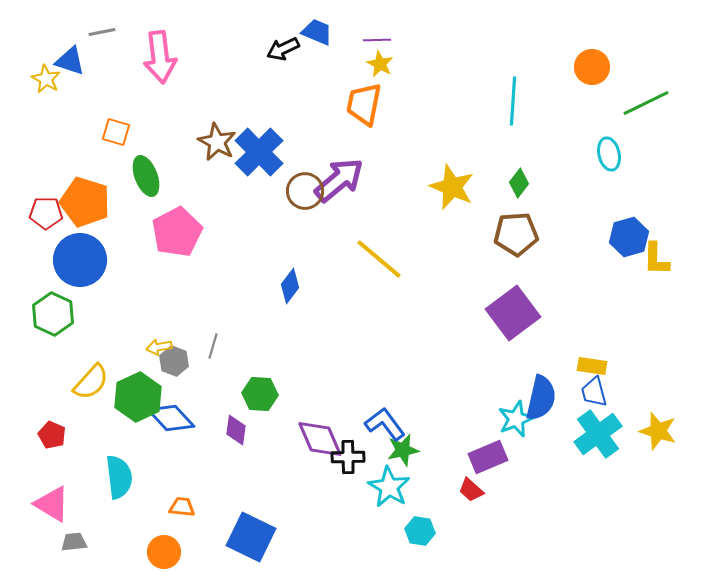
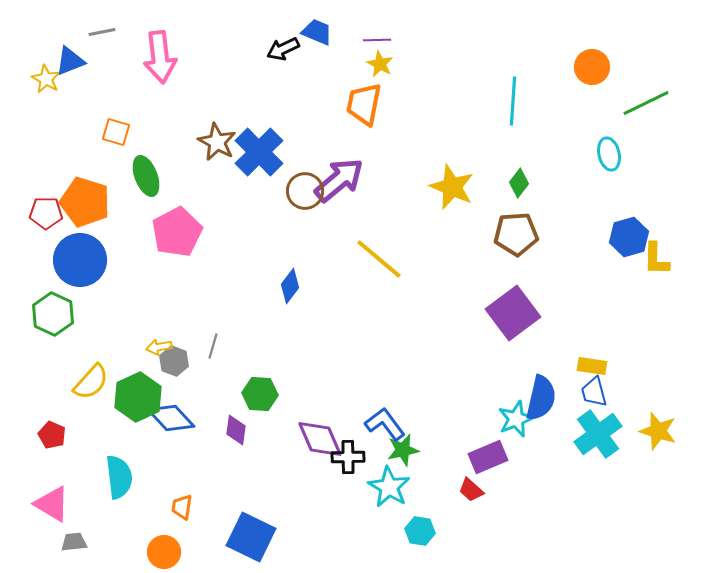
blue triangle at (70, 61): rotated 40 degrees counterclockwise
orange trapezoid at (182, 507): rotated 88 degrees counterclockwise
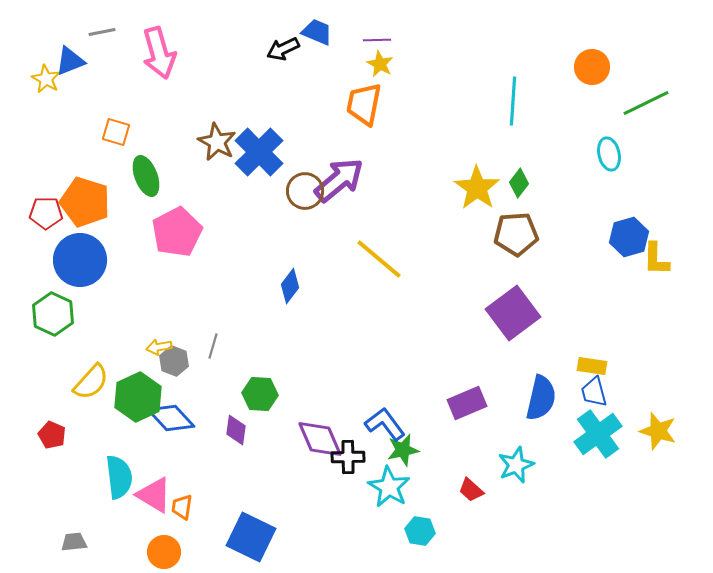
pink arrow at (160, 57): moved 1 px left, 4 px up; rotated 9 degrees counterclockwise
yellow star at (452, 187): moved 25 px right, 1 px down; rotated 12 degrees clockwise
cyan star at (516, 419): moved 46 px down
purple rectangle at (488, 457): moved 21 px left, 54 px up
pink triangle at (52, 504): moved 102 px right, 9 px up
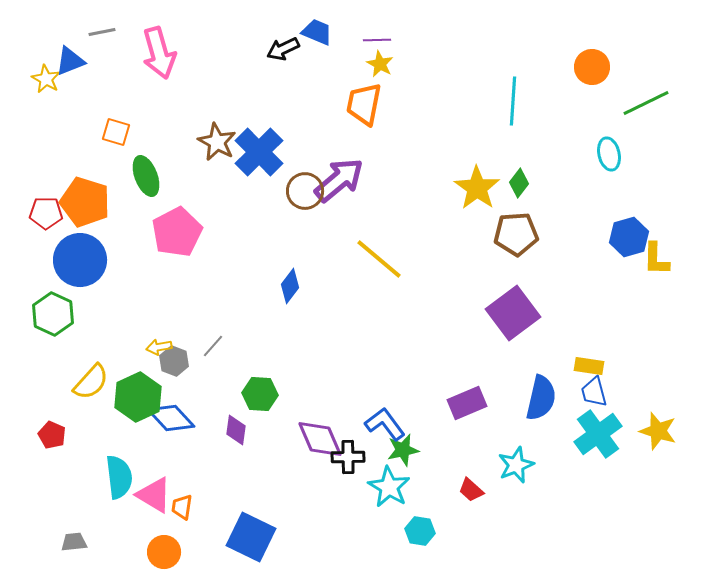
gray line at (213, 346): rotated 25 degrees clockwise
yellow rectangle at (592, 366): moved 3 px left
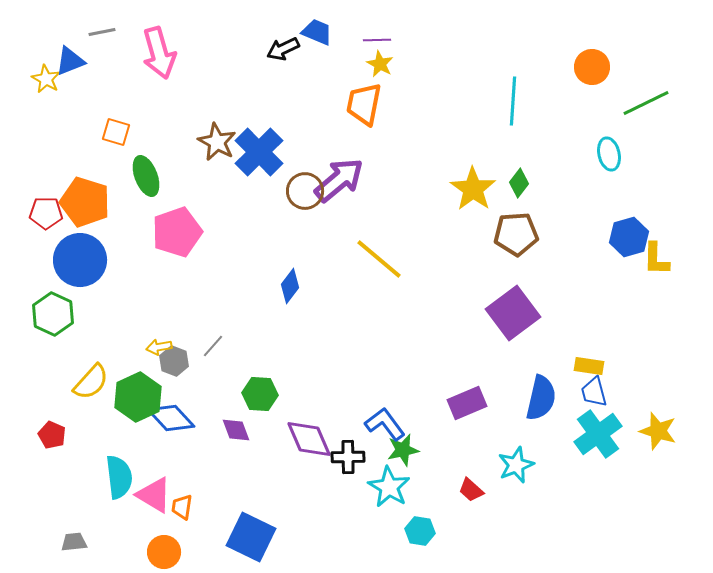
yellow star at (477, 188): moved 4 px left, 1 px down
pink pentagon at (177, 232): rotated 9 degrees clockwise
purple diamond at (236, 430): rotated 28 degrees counterclockwise
purple diamond at (320, 439): moved 11 px left
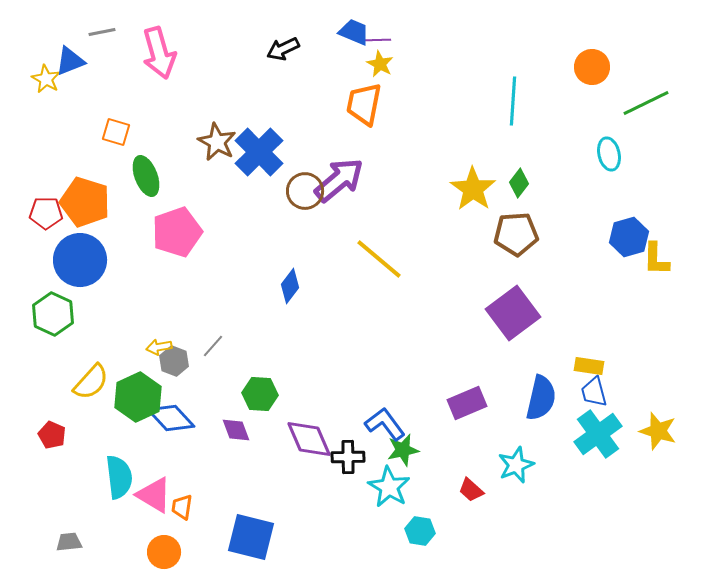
blue trapezoid at (317, 32): moved 37 px right
blue square at (251, 537): rotated 12 degrees counterclockwise
gray trapezoid at (74, 542): moved 5 px left
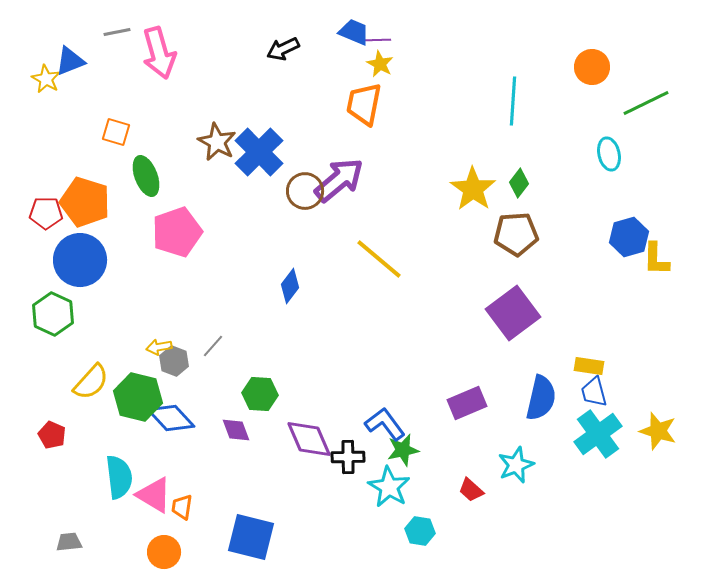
gray line at (102, 32): moved 15 px right
green hexagon at (138, 397): rotated 21 degrees counterclockwise
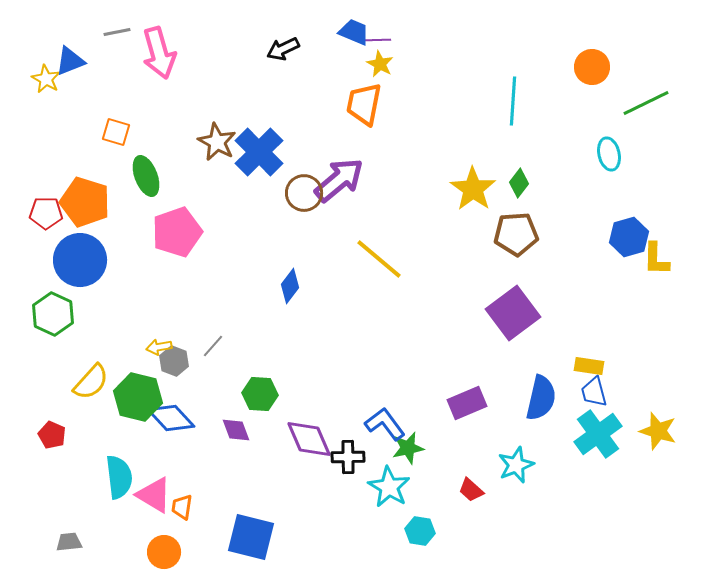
brown circle at (305, 191): moved 1 px left, 2 px down
green star at (403, 450): moved 5 px right, 2 px up
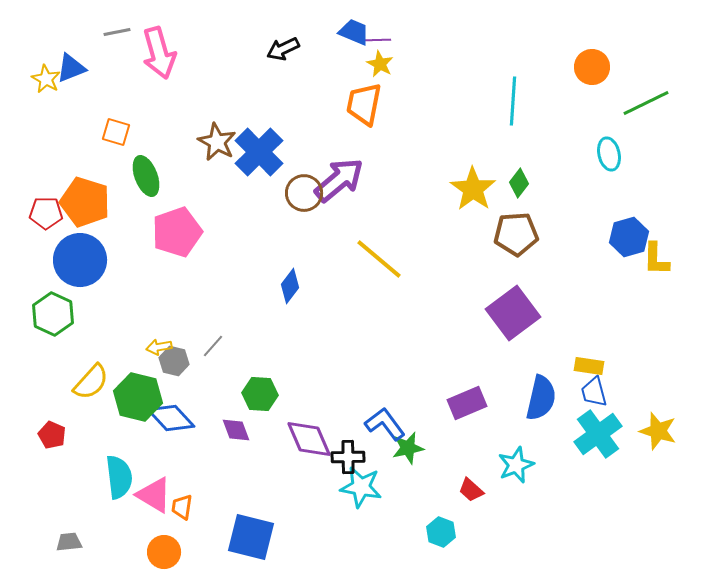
blue triangle at (70, 61): moved 1 px right, 7 px down
gray hexagon at (174, 361): rotated 8 degrees counterclockwise
cyan star at (389, 487): moved 28 px left; rotated 21 degrees counterclockwise
cyan hexagon at (420, 531): moved 21 px right, 1 px down; rotated 12 degrees clockwise
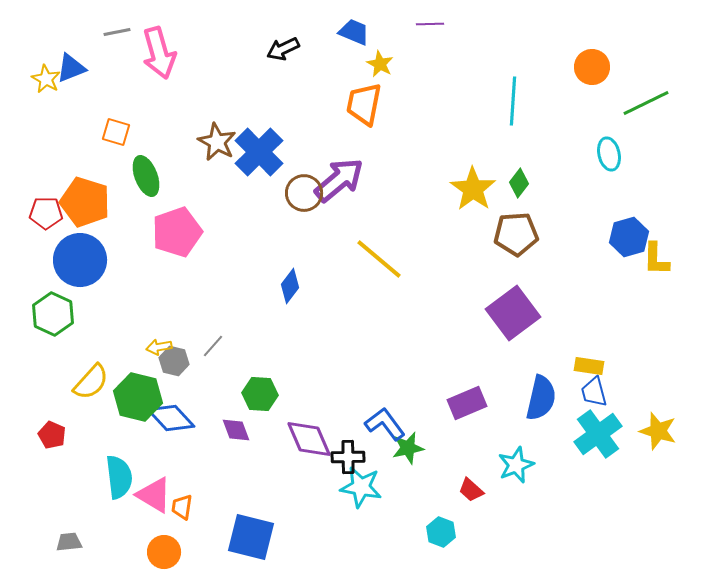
purple line at (377, 40): moved 53 px right, 16 px up
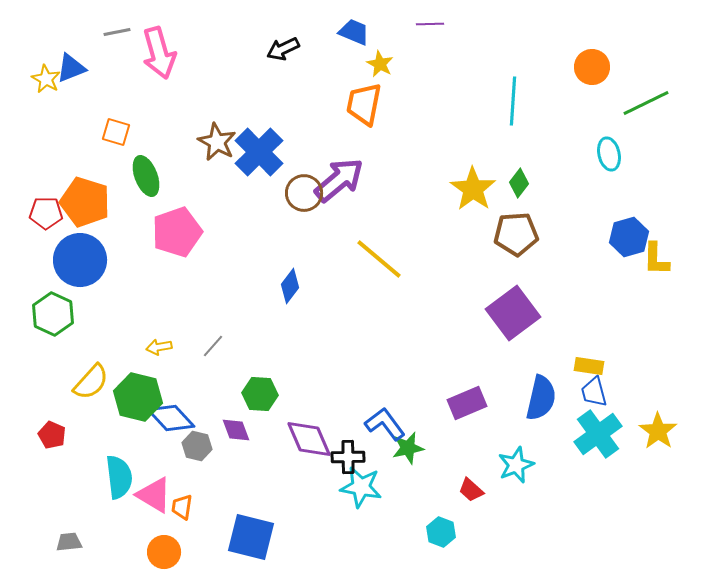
gray hexagon at (174, 361): moved 23 px right, 85 px down
yellow star at (658, 431): rotated 18 degrees clockwise
